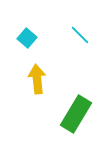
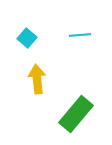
cyan line: rotated 50 degrees counterclockwise
green rectangle: rotated 9 degrees clockwise
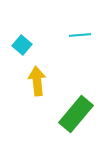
cyan square: moved 5 px left, 7 px down
yellow arrow: moved 2 px down
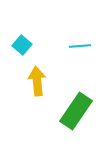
cyan line: moved 11 px down
green rectangle: moved 3 px up; rotated 6 degrees counterclockwise
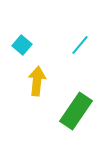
cyan line: moved 1 px up; rotated 45 degrees counterclockwise
yellow arrow: rotated 12 degrees clockwise
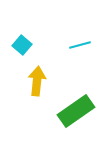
cyan line: rotated 35 degrees clockwise
green rectangle: rotated 21 degrees clockwise
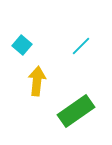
cyan line: moved 1 px right, 1 px down; rotated 30 degrees counterclockwise
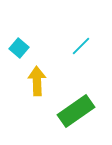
cyan square: moved 3 px left, 3 px down
yellow arrow: rotated 8 degrees counterclockwise
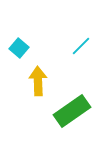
yellow arrow: moved 1 px right
green rectangle: moved 4 px left
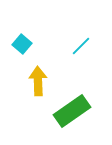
cyan square: moved 3 px right, 4 px up
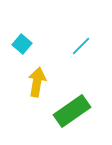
yellow arrow: moved 1 px left, 1 px down; rotated 12 degrees clockwise
